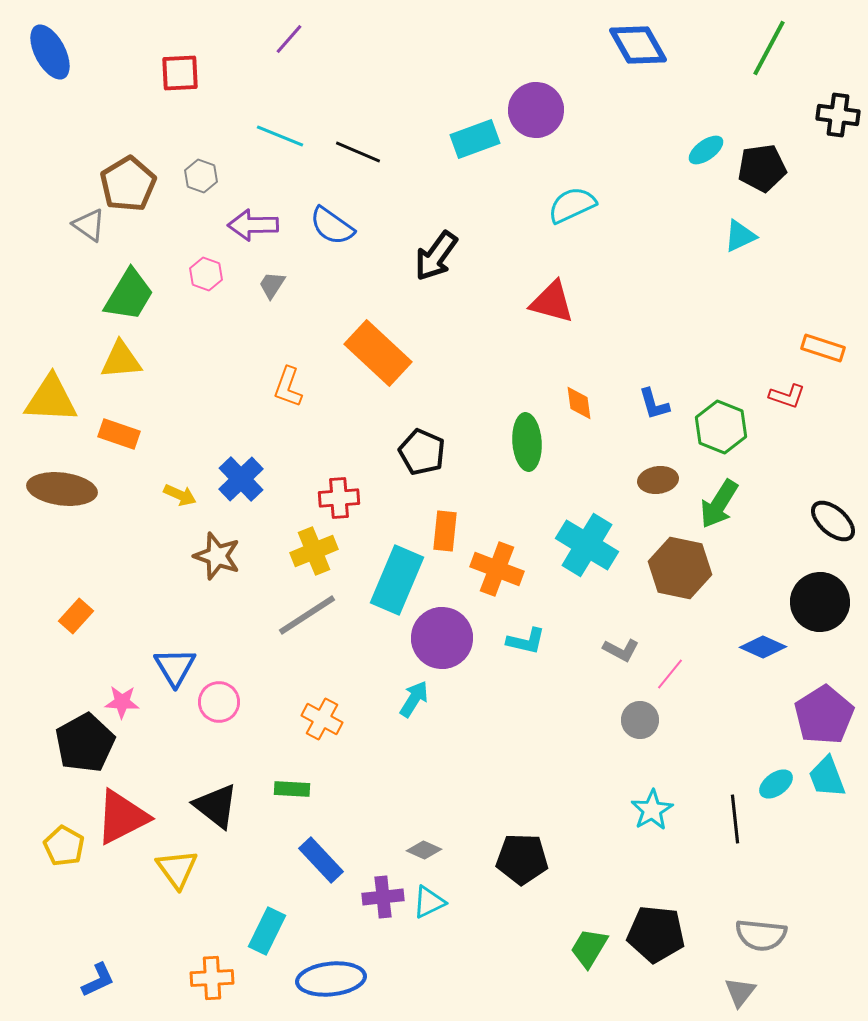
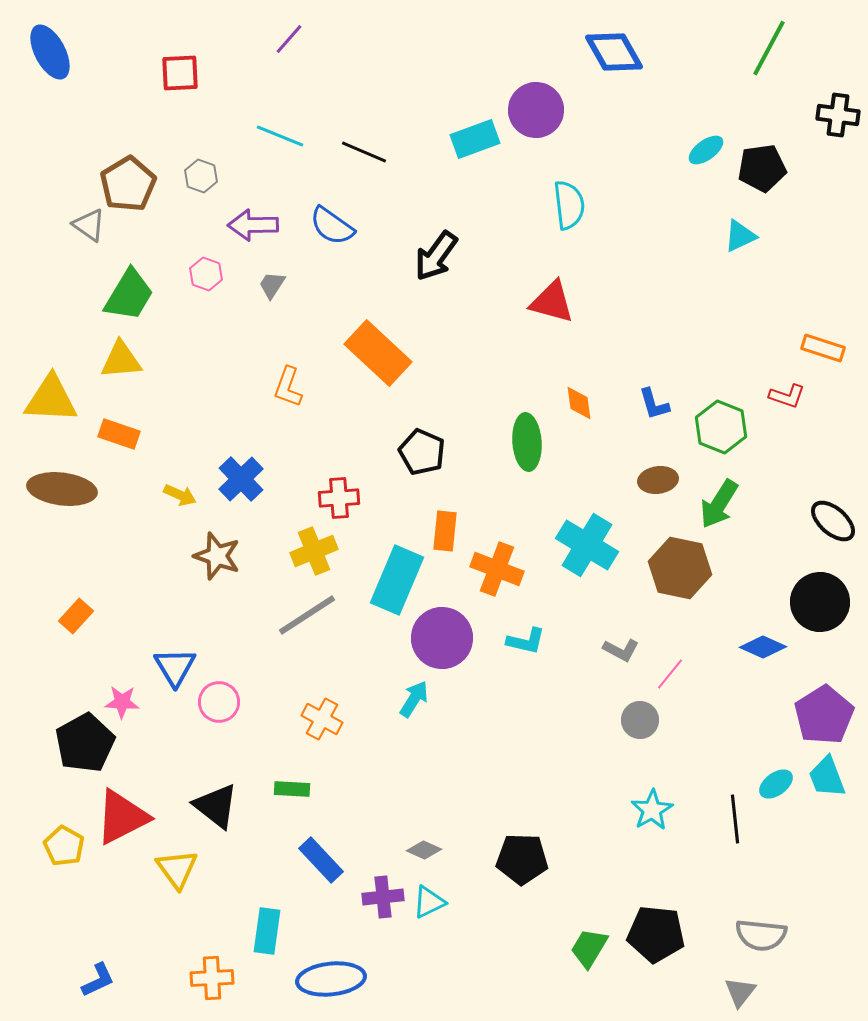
blue diamond at (638, 45): moved 24 px left, 7 px down
black line at (358, 152): moved 6 px right
cyan semicircle at (572, 205): moved 3 px left; rotated 108 degrees clockwise
cyan rectangle at (267, 931): rotated 18 degrees counterclockwise
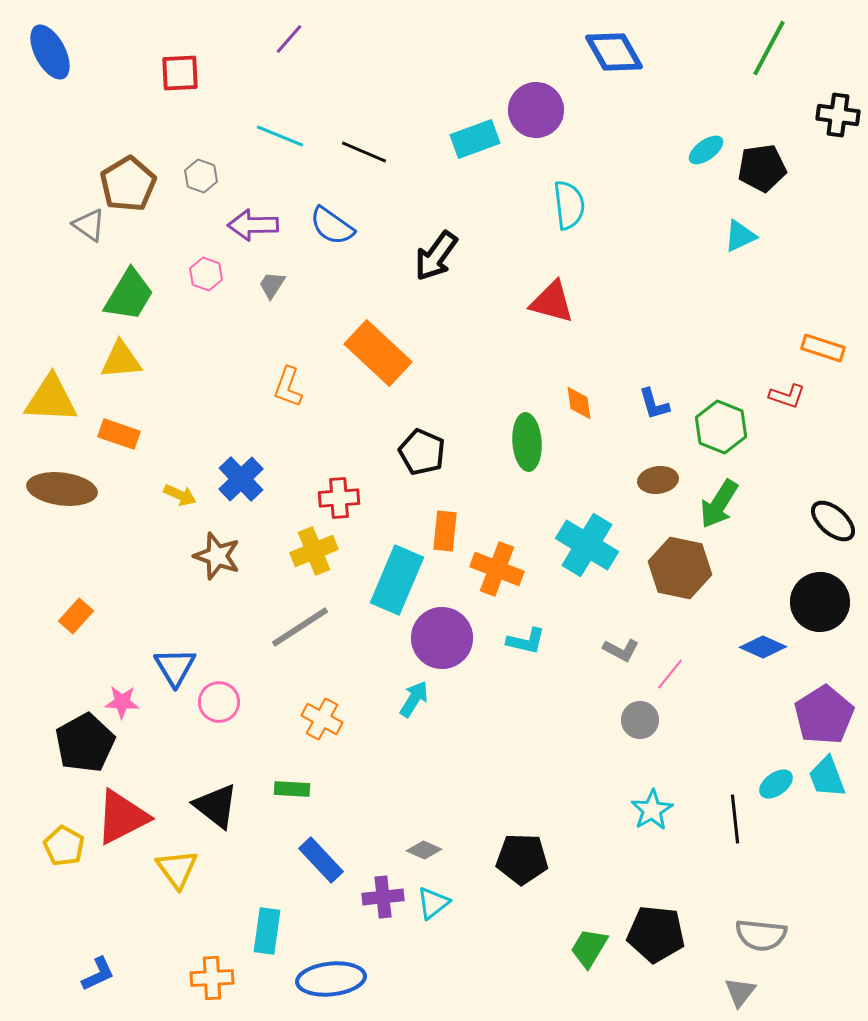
gray line at (307, 615): moved 7 px left, 12 px down
cyan triangle at (429, 902): moved 4 px right, 1 px down; rotated 12 degrees counterclockwise
blue L-shape at (98, 980): moved 6 px up
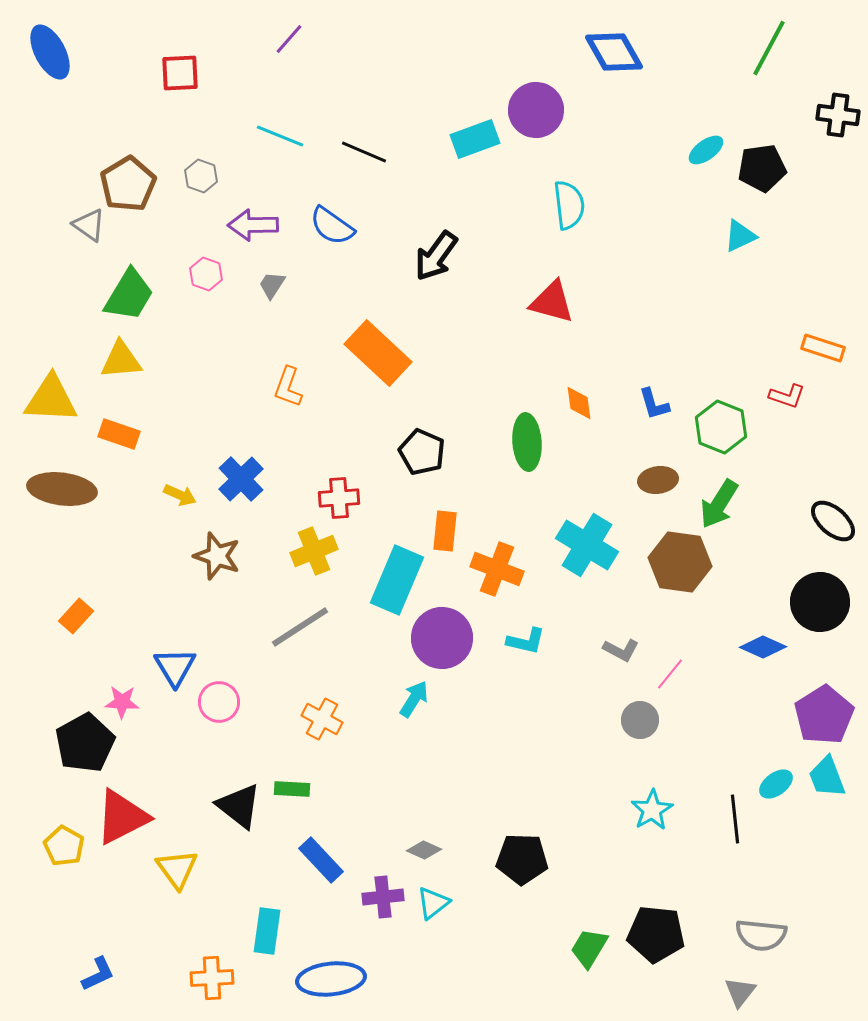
brown hexagon at (680, 568): moved 6 px up; rotated 4 degrees counterclockwise
black triangle at (216, 806): moved 23 px right
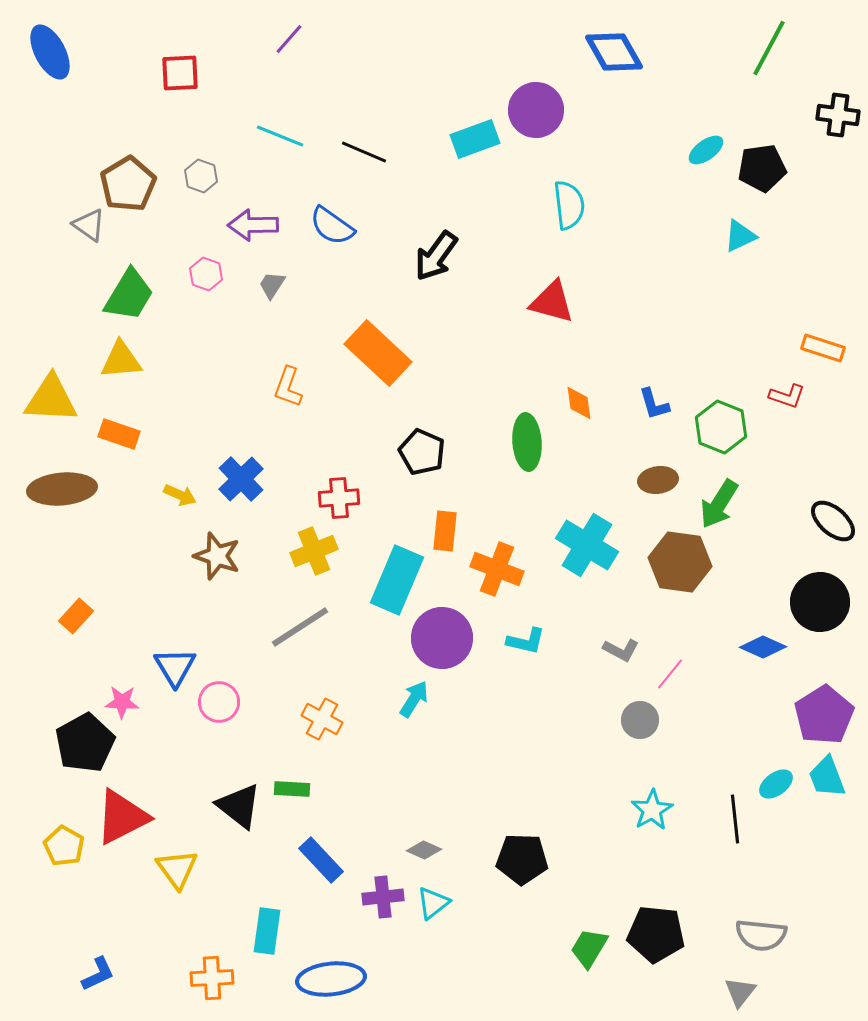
brown ellipse at (62, 489): rotated 12 degrees counterclockwise
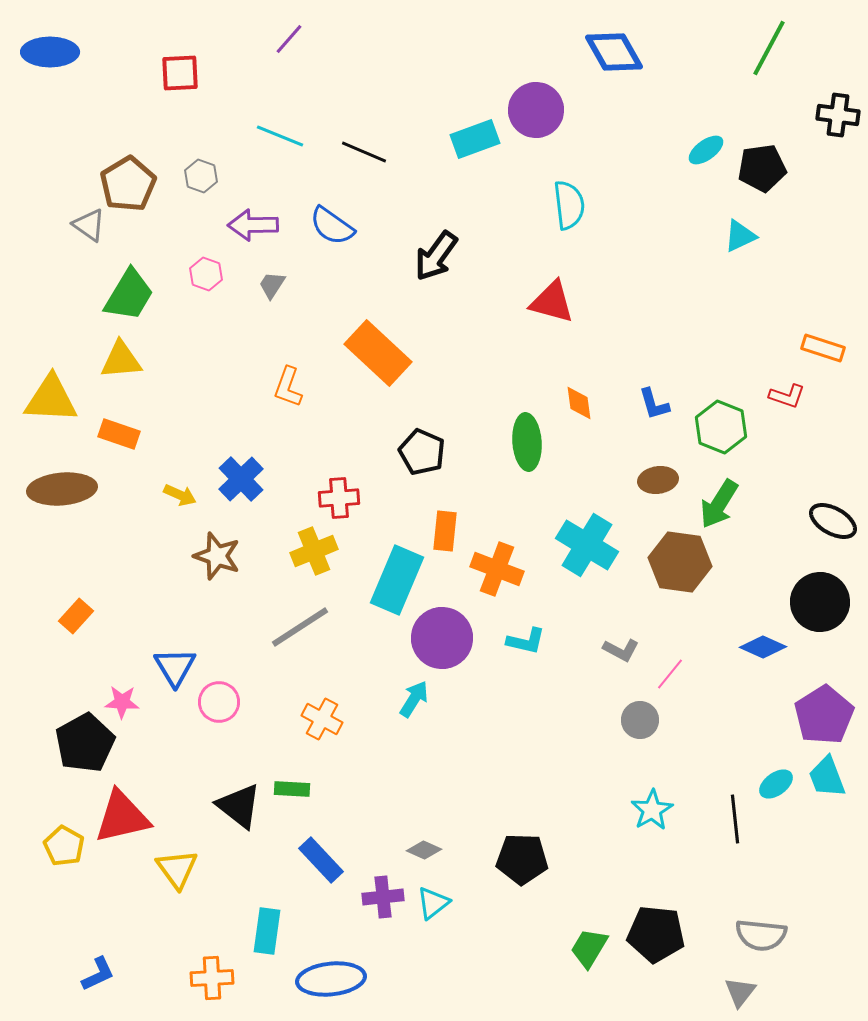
blue ellipse at (50, 52): rotated 62 degrees counterclockwise
black ellipse at (833, 521): rotated 12 degrees counterclockwise
red triangle at (122, 817): rotated 14 degrees clockwise
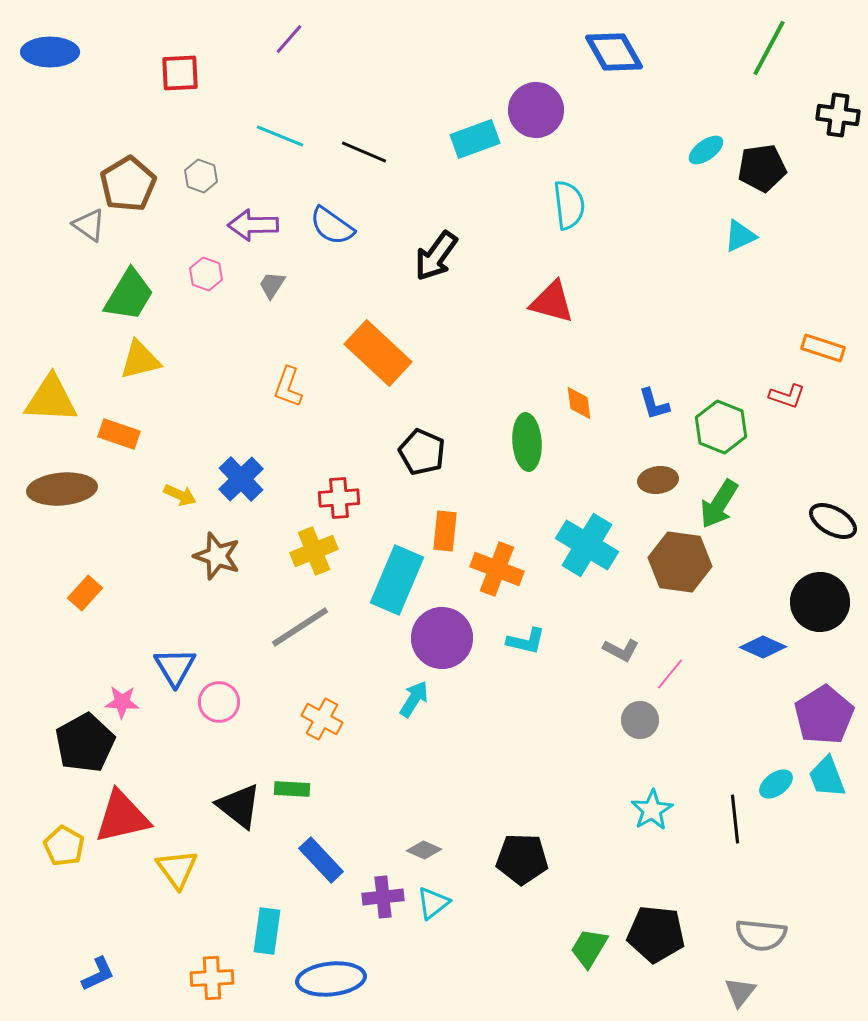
yellow triangle at (121, 360): moved 19 px right; rotated 9 degrees counterclockwise
orange rectangle at (76, 616): moved 9 px right, 23 px up
